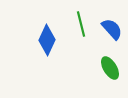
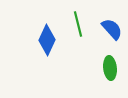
green line: moved 3 px left
green ellipse: rotated 25 degrees clockwise
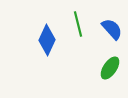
green ellipse: rotated 40 degrees clockwise
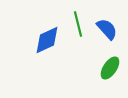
blue semicircle: moved 5 px left
blue diamond: rotated 40 degrees clockwise
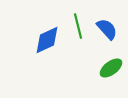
green line: moved 2 px down
green ellipse: moved 1 px right; rotated 20 degrees clockwise
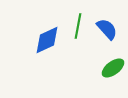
green line: rotated 25 degrees clockwise
green ellipse: moved 2 px right
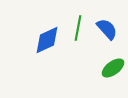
green line: moved 2 px down
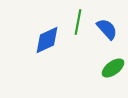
green line: moved 6 px up
